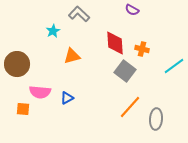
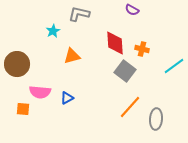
gray L-shape: rotated 30 degrees counterclockwise
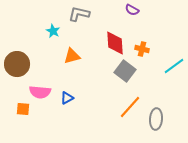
cyan star: rotated 16 degrees counterclockwise
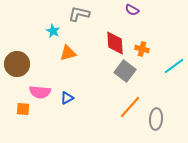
orange triangle: moved 4 px left, 3 px up
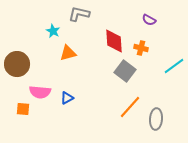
purple semicircle: moved 17 px right, 10 px down
red diamond: moved 1 px left, 2 px up
orange cross: moved 1 px left, 1 px up
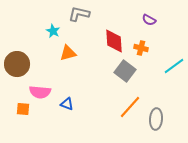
blue triangle: moved 6 px down; rotated 48 degrees clockwise
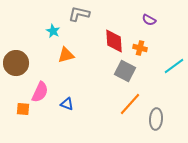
orange cross: moved 1 px left
orange triangle: moved 2 px left, 2 px down
brown circle: moved 1 px left, 1 px up
gray square: rotated 10 degrees counterclockwise
pink semicircle: rotated 70 degrees counterclockwise
orange line: moved 3 px up
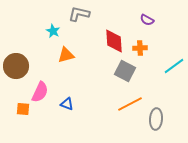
purple semicircle: moved 2 px left
orange cross: rotated 16 degrees counterclockwise
brown circle: moved 3 px down
orange line: rotated 20 degrees clockwise
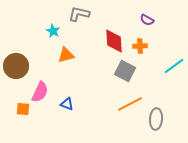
orange cross: moved 2 px up
